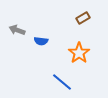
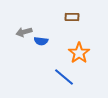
brown rectangle: moved 11 px left, 1 px up; rotated 32 degrees clockwise
gray arrow: moved 7 px right, 2 px down; rotated 35 degrees counterclockwise
blue line: moved 2 px right, 5 px up
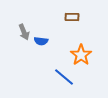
gray arrow: rotated 98 degrees counterclockwise
orange star: moved 2 px right, 2 px down
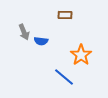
brown rectangle: moved 7 px left, 2 px up
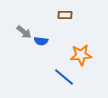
gray arrow: rotated 28 degrees counterclockwise
orange star: rotated 30 degrees clockwise
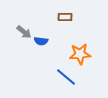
brown rectangle: moved 2 px down
orange star: moved 1 px left, 1 px up
blue line: moved 2 px right
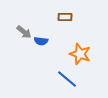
orange star: rotated 25 degrees clockwise
blue line: moved 1 px right, 2 px down
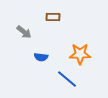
brown rectangle: moved 12 px left
blue semicircle: moved 16 px down
orange star: rotated 20 degrees counterclockwise
